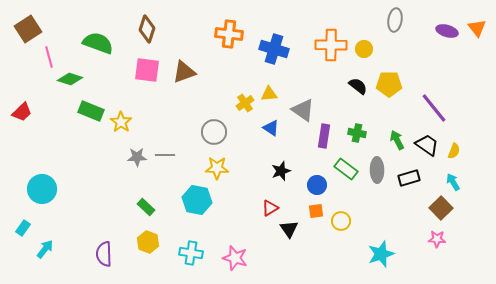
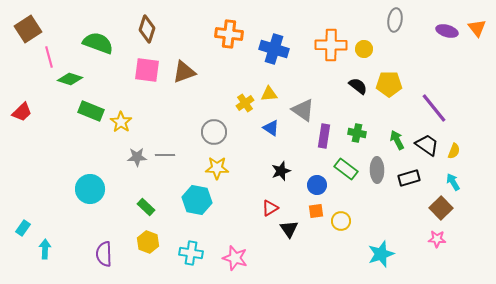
cyan circle at (42, 189): moved 48 px right
cyan arrow at (45, 249): rotated 36 degrees counterclockwise
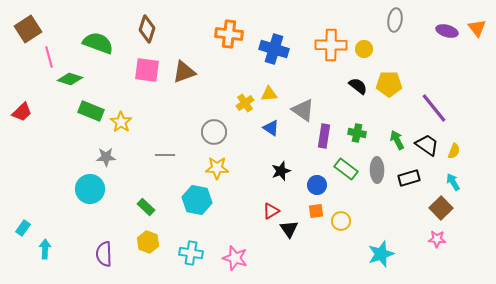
gray star at (137, 157): moved 31 px left
red triangle at (270, 208): moved 1 px right, 3 px down
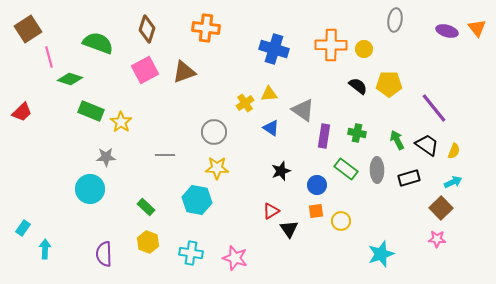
orange cross at (229, 34): moved 23 px left, 6 px up
pink square at (147, 70): moved 2 px left; rotated 36 degrees counterclockwise
cyan arrow at (453, 182): rotated 96 degrees clockwise
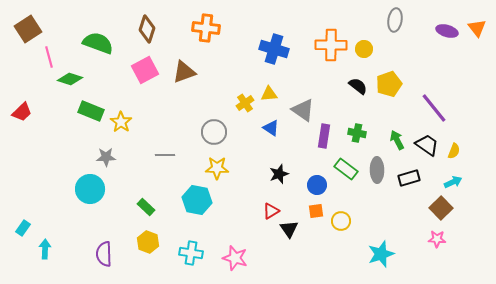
yellow pentagon at (389, 84): rotated 20 degrees counterclockwise
black star at (281, 171): moved 2 px left, 3 px down
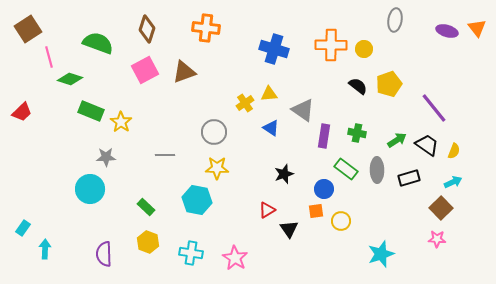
green arrow at (397, 140): rotated 84 degrees clockwise
black star at (279, 174): moved 5 px right
blue circle at (317, 185): moved 7 px right, 4 px down
red triangle at (271, 211): moved 4 px left, 1 px up
pink star at (235, 258): rotated 15 degrees clockwise
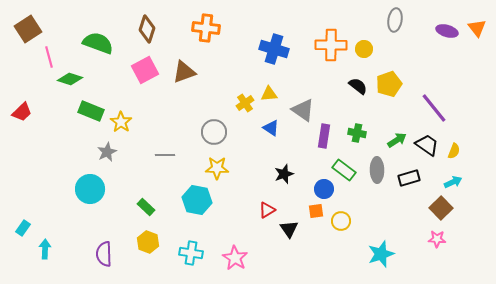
gray star at (106, 157): moved 1 px right, 5 px up; rotated 24 degrees counterclockwise
green rectangle at (346, 169): moved 2 px left, 1 px down
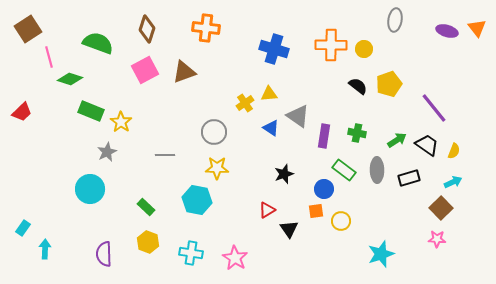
gray triangle at (303, 110): moved 5 px left, 6 px down
